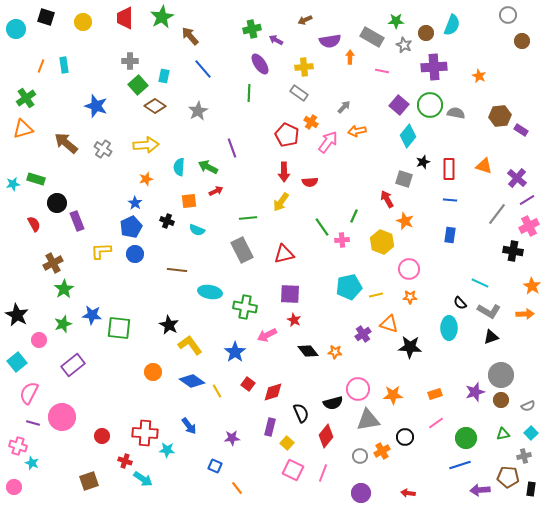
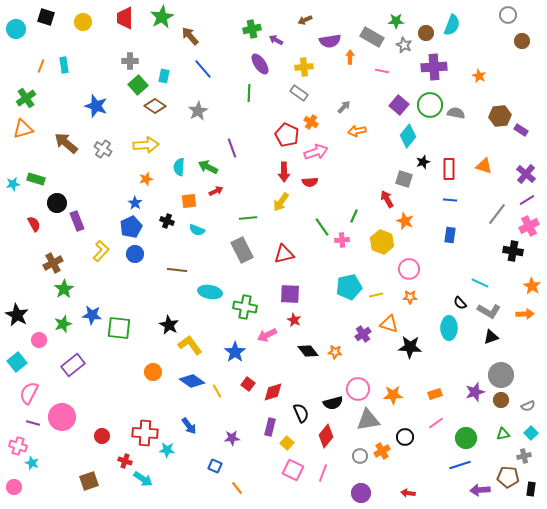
pink arrow at (328, 142): moved 12 px left, 10 px down; rotated 35 degrees clockwise
purple cross at (517, 178): moved 9 px right, 4 px up
yellow L-shape at (101, 251): rotated 135 degrees clockwise
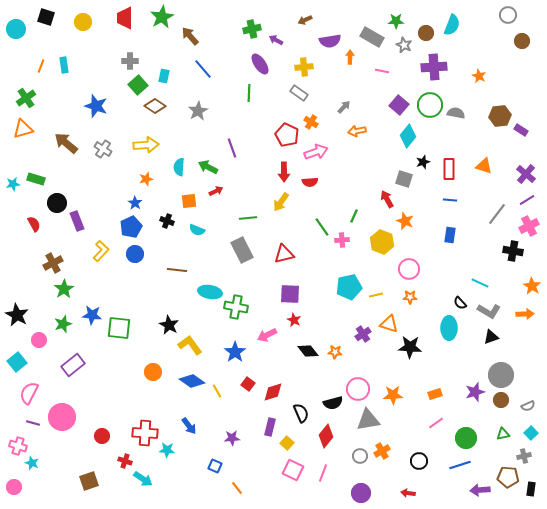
green cross at (245, 307): moved 9 px left
black circle at (405, 437): moved 14 px right, 24 px down
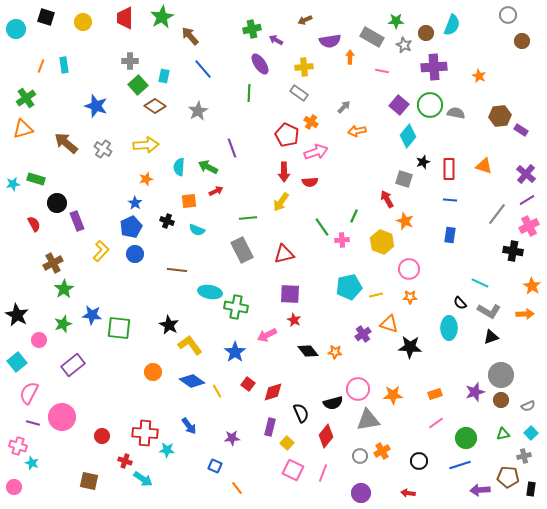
brown square at (89, 481): rotated 30 degrees clockwise
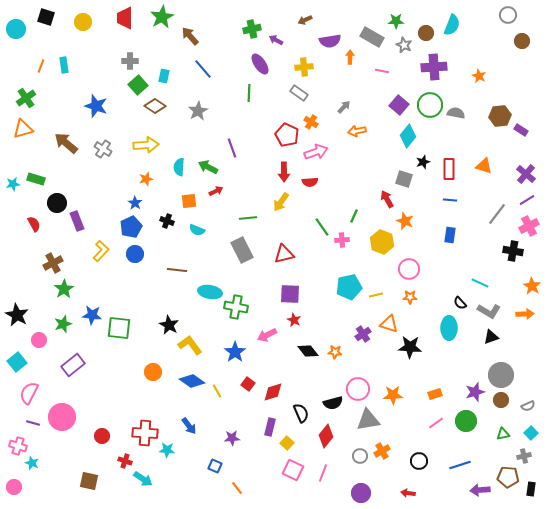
green circle at (466, 438): moved 17 px up
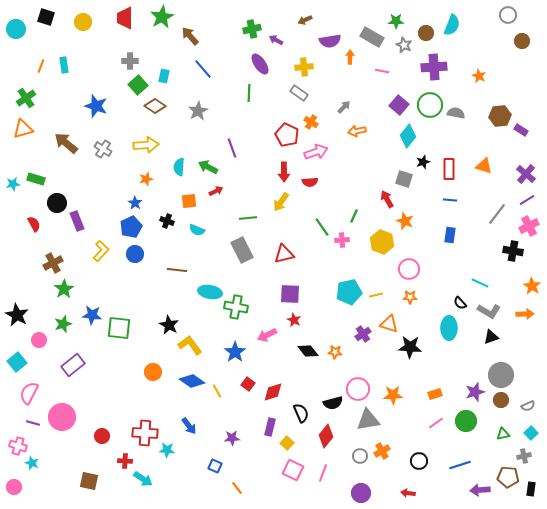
cyan pentagon at (349, 287): moved 5 px down
red cross at (125, 461): rotated 16 degrees counterclockwise
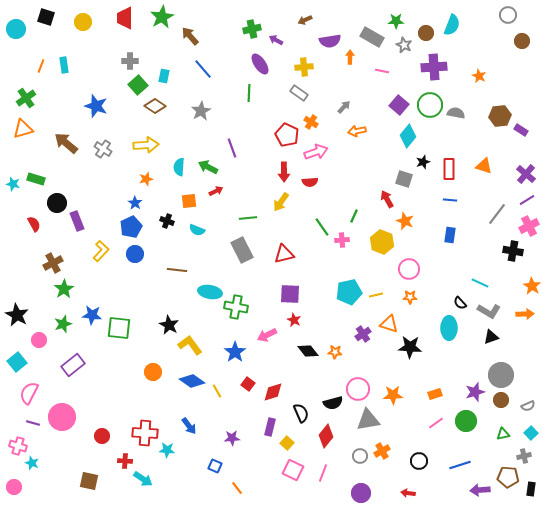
gray star at (198, 111): moved 3 px right
cyan star at (13, 184): rotated 24 degrees clockwise
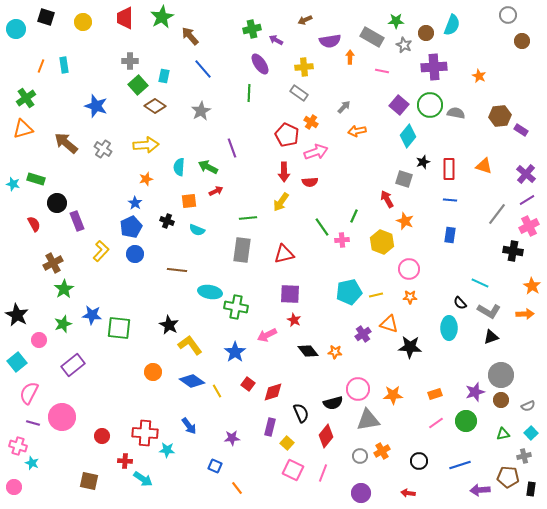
gray rectangle at (242, 250): rotated 35 degrees clockwise
